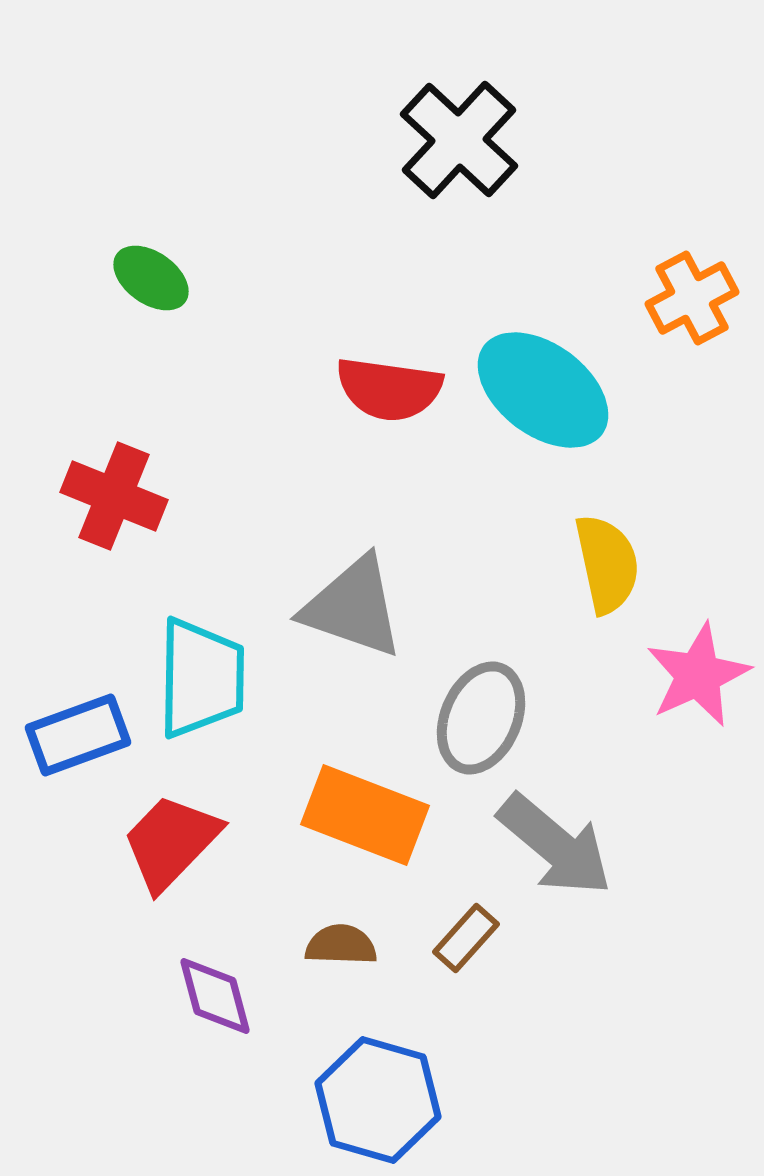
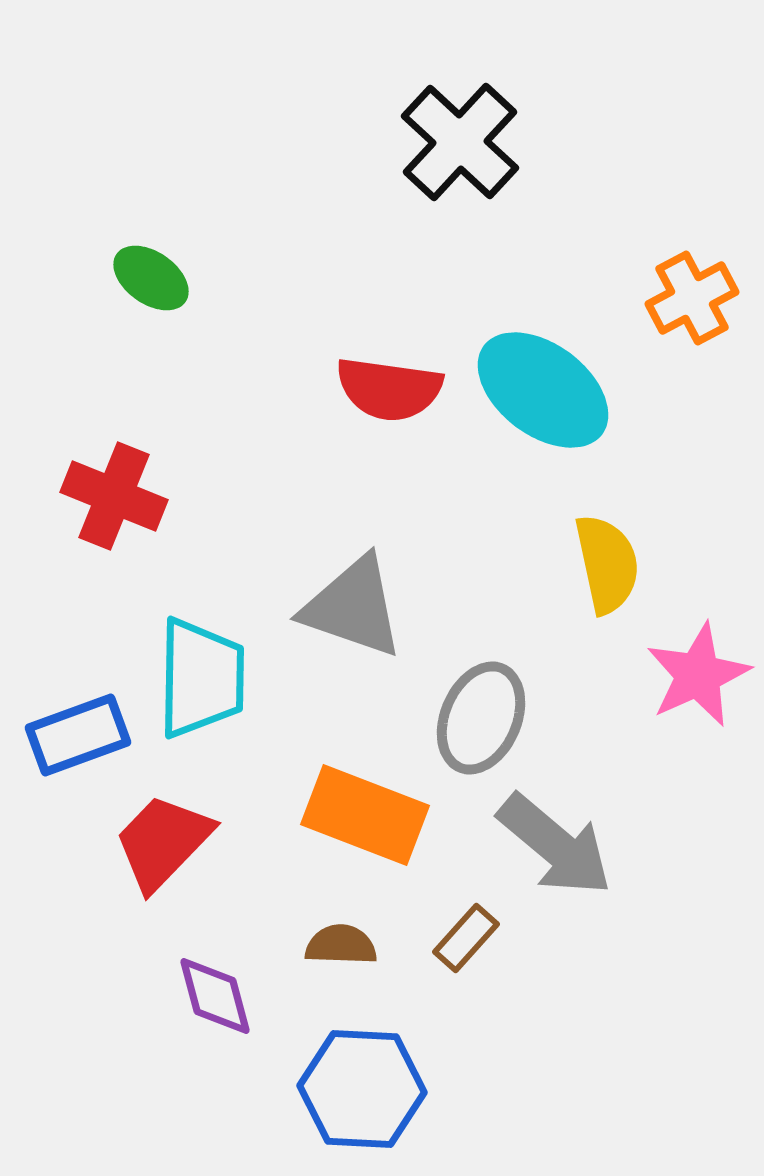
black cross: moved 1 px right, 2 px down
red trapezoid: moved 8 px left
blue hexagon: moved 16 px left, 11 px up; rotated 13 degrees counterclockwise
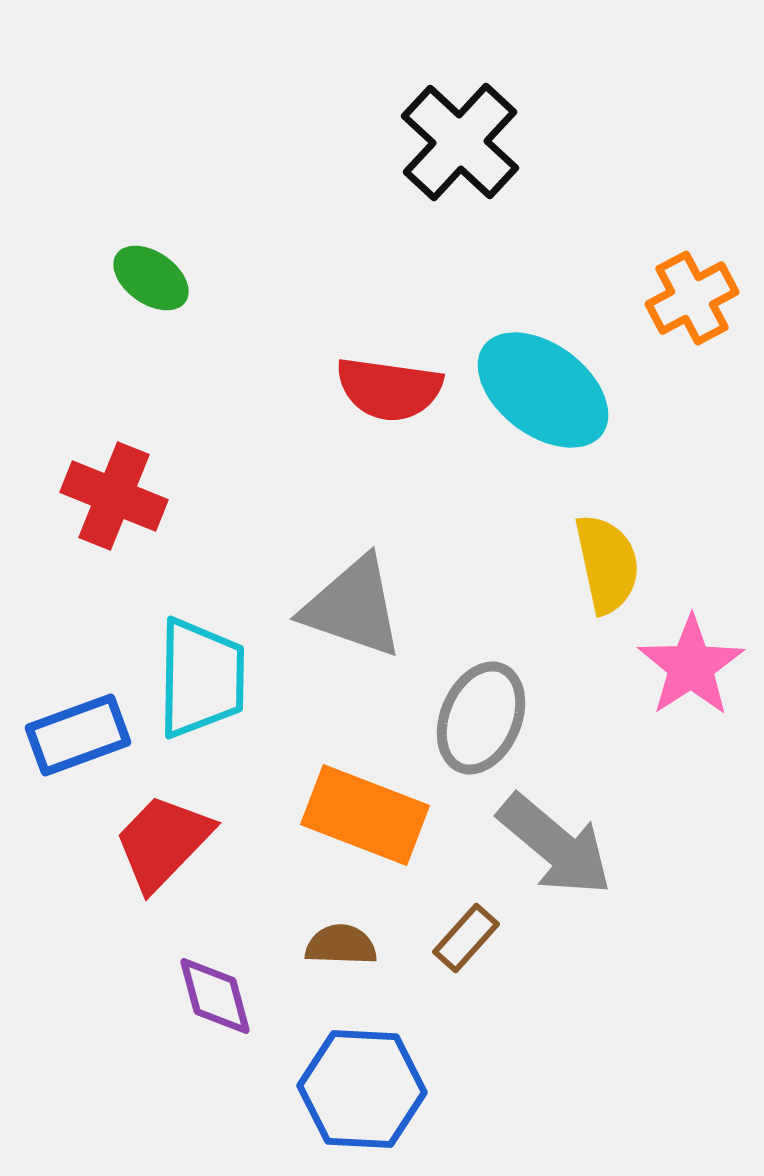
pink star: moved 7 px left, 9 px up; rotated 9 degrees counterclockwise
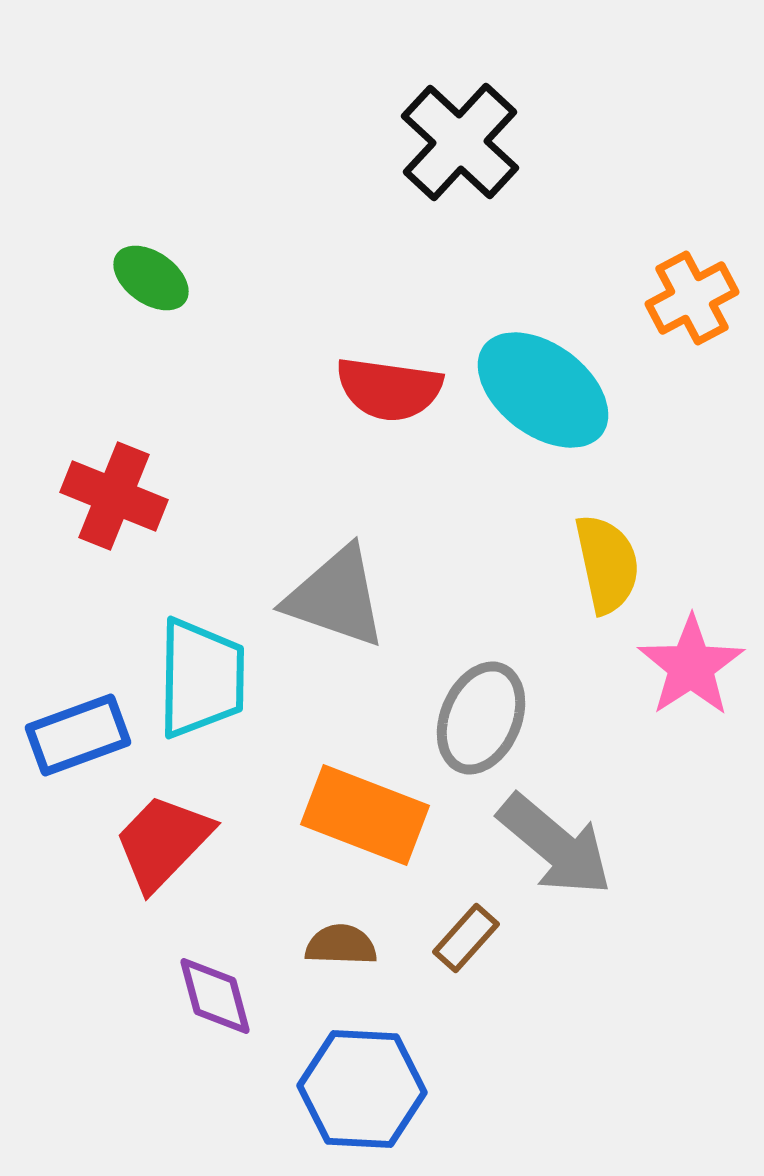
gray triangle: moved 17 px left, 10 px up
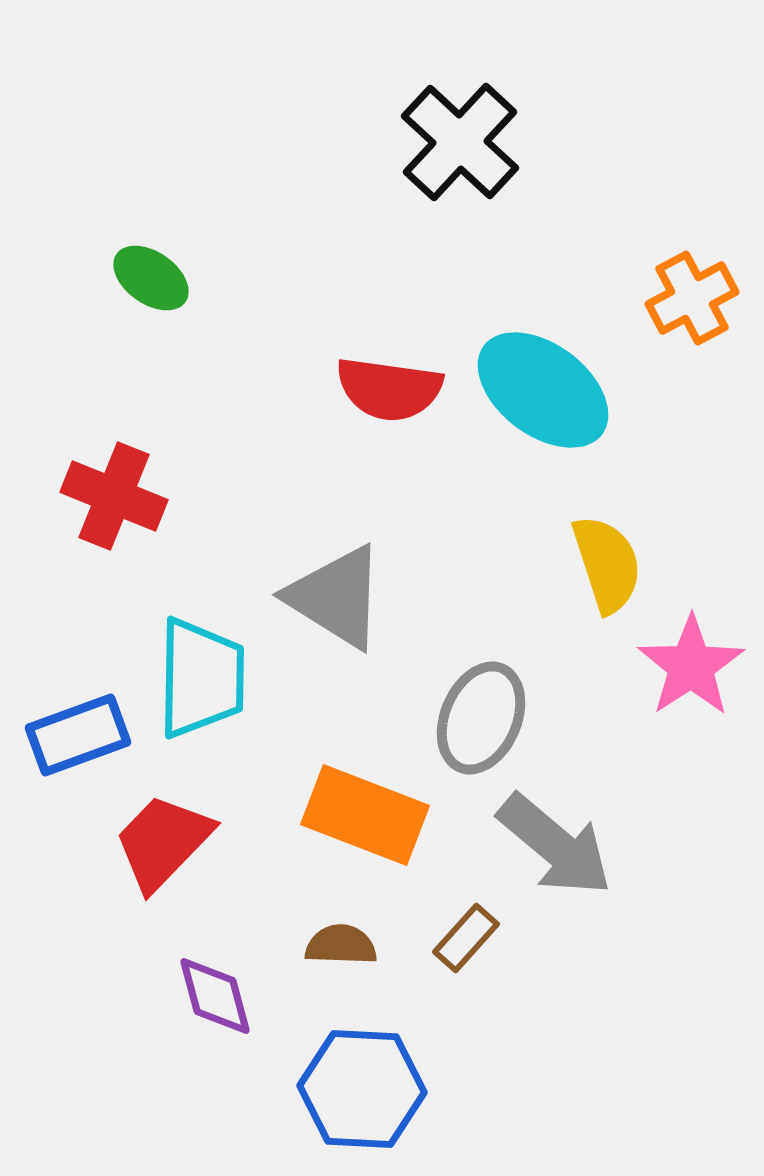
yellow semicircle: rotated 6 degrees counterclockwise
gray triangle: rotated 13 degrees clockwise
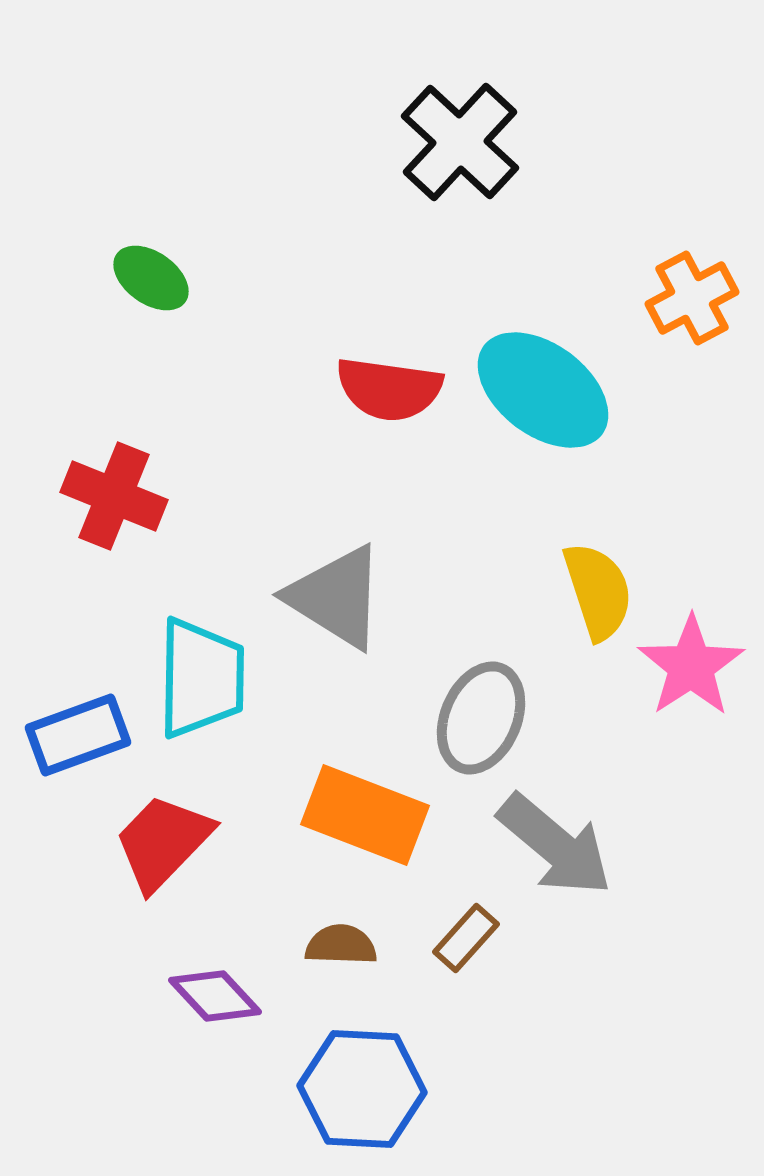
yellow semicircle: moved 9 px left, 27 px down
purple diamond: rotated 28 degrees counterclockwise
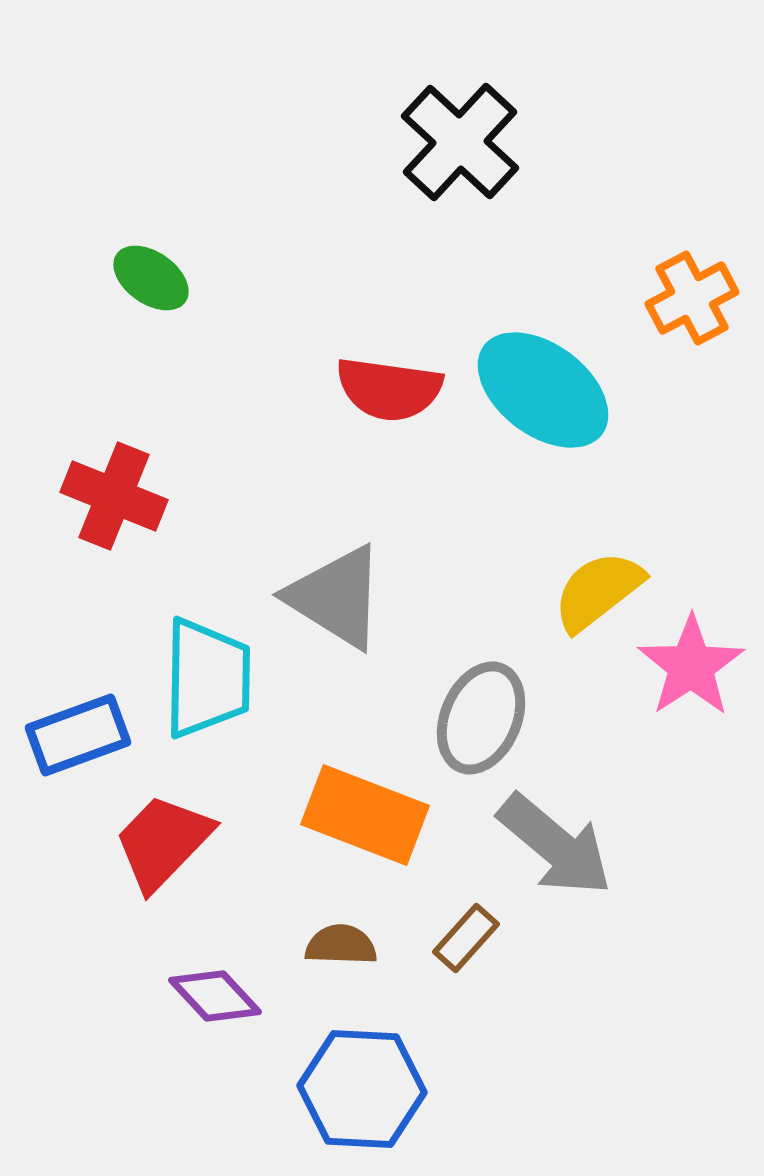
yellow semicircle: rotated 110 degrees counterclockwise
cyan trapezoid: moved 6 px right
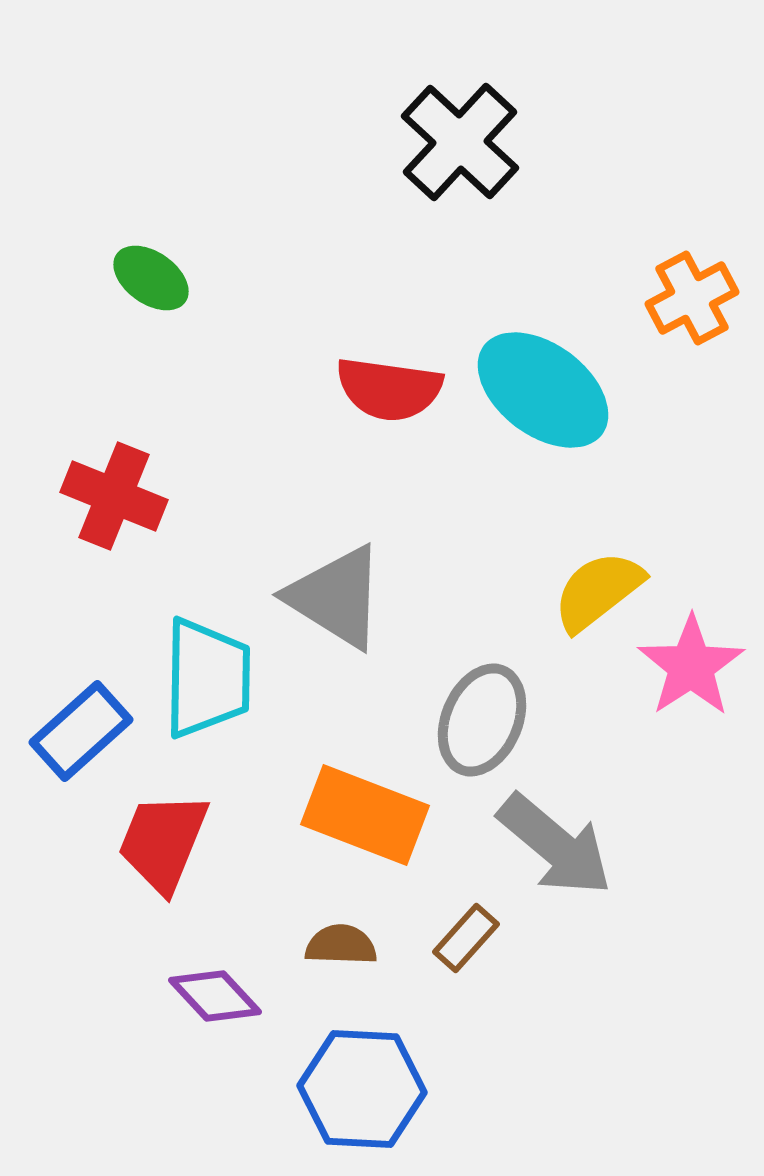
gray ellipse: moved 1 px right, 2 px down
blue rectangle: moved 3 px right, 4 px up; rotated 22 degrees counterclockwise
red trapezoid: rotated 22 degrees counterclockwise
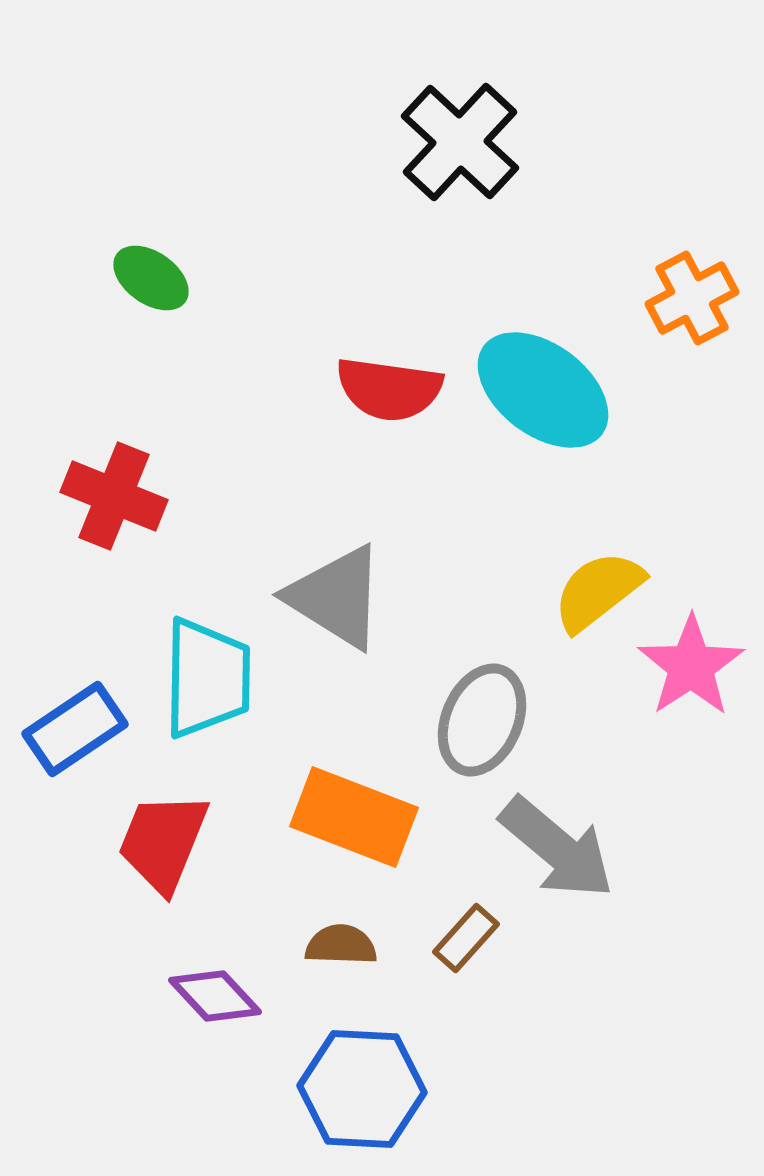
blue rectangle: moved 6 px left, 2 px up; rotated 8 degrees clockwise
orange rectangle: moved 11 px left, 2 px down
gray arrow: moved 2 px right, 3 px down
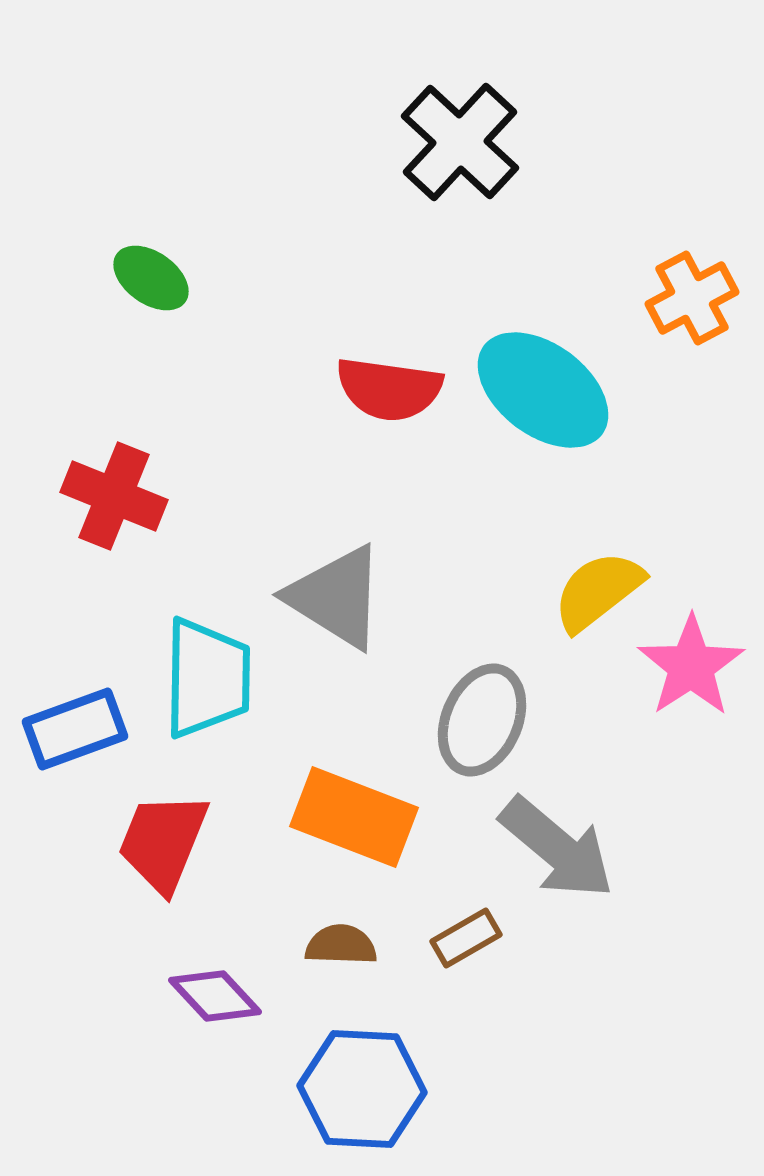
blue rectangle: rotated 14 degrees clockwise
brown rectangle: rotated 18 degrees clockwise
